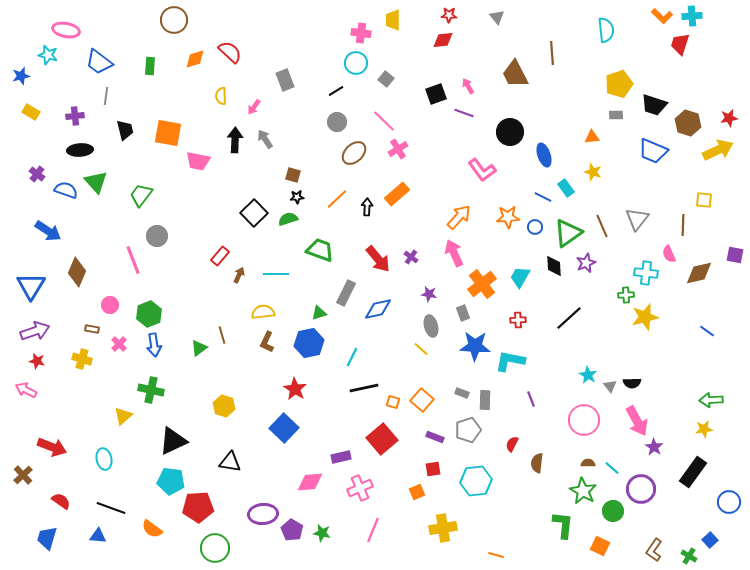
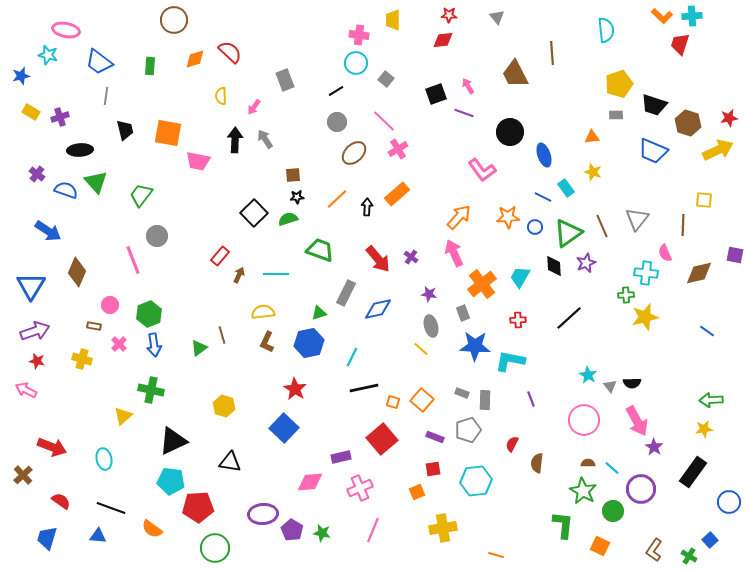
pink cross at (361, 33): moved 2 px left, 2 px down
purple cross at (75, 116): moved 15 px left, 1 px down; rotated 12 degrees counterclockwise
brown square at (293, 175): rotated 21 degrees counterclockwise
pink semicircle at (669, 254): moved 4 px left, 1 px up
brown rectangle at (92, 329): moved 2 px right, 3 px up
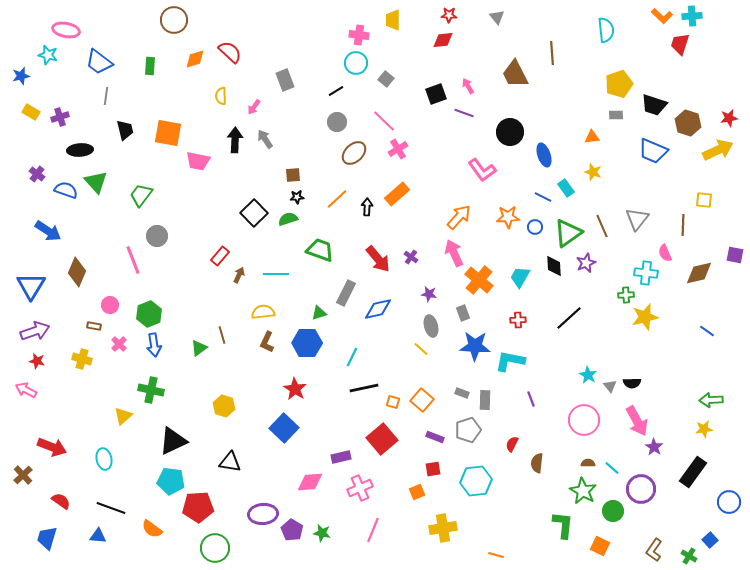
orange cross at (482, 284): moved 3 px left, 4 px up; rotated 12 degrees counterclockwise
blue hexagon at (309, 343): moved 2 px left; rotated 12 degrees clockwise
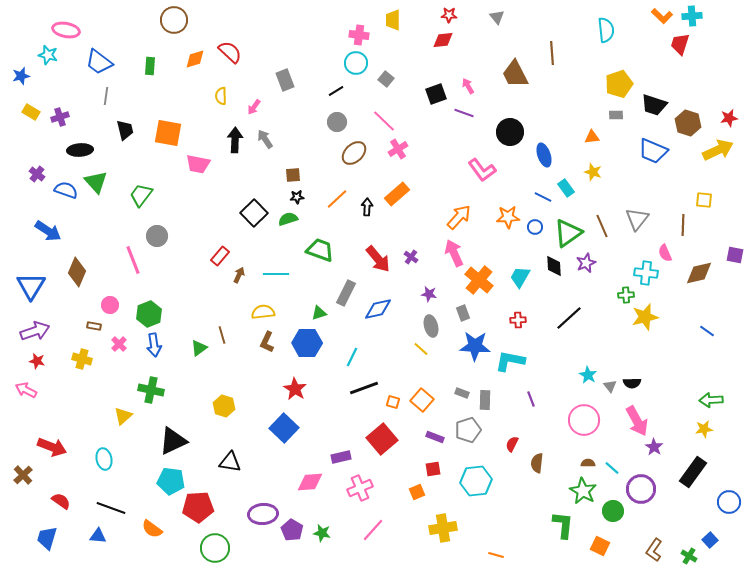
pink trapezoid at (198, 161): moved 3 px down
black line at (364, 388): rotated 8 degrees counterclockwise
pink line at (373, 530): rotated 20 degrees clockwise
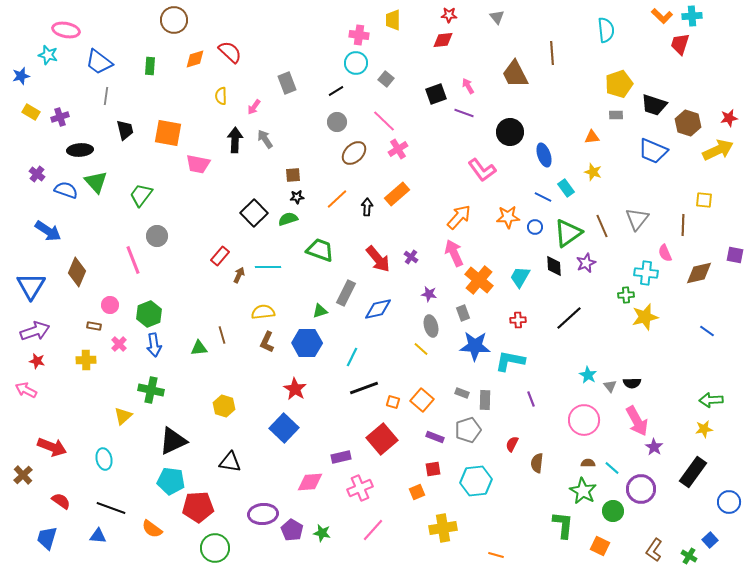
gray rectangle at (285, 80): moved 2 px right, 3 px down
cyan line at (276, 274): moved 8 px left, 7 px up
green triangle at (319, 313): moved 1 px right, 2 px up
green triangle at (199, 348): rotated 30 degrees clockwise
yellow cross at (82, 359): moved 4 px right, 1 px down; rotated 18 degrees counterclockwise
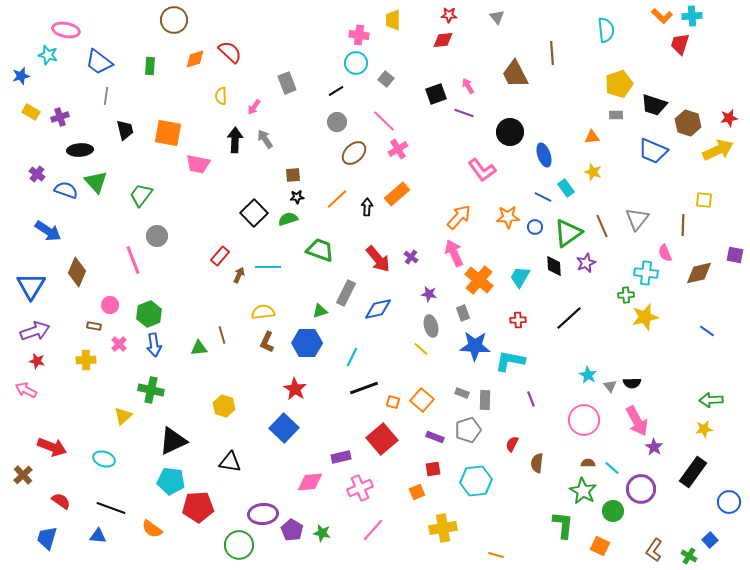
cyan ellipse at (104, 459): rotated 60 degrees counterclockwise
green circle at (215, 548): moved 24 px right, 3 px up
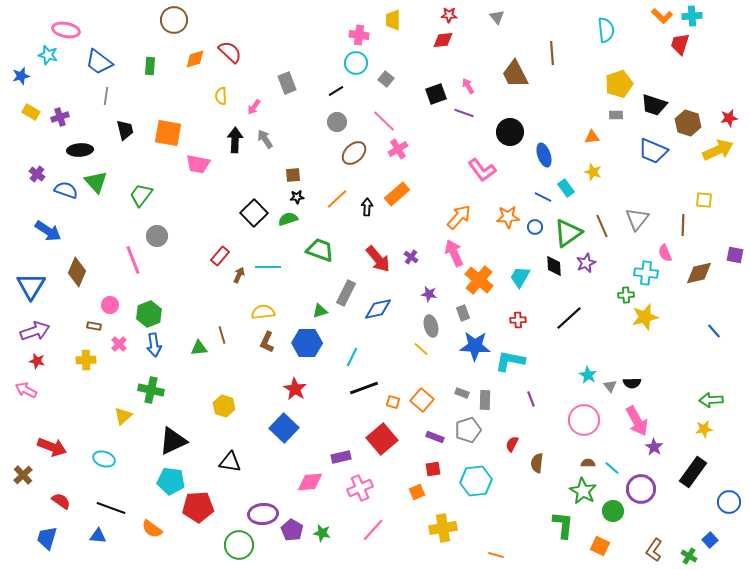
blue line at (707, 331): moved 7 px right; rotated 14 degrees clockwise
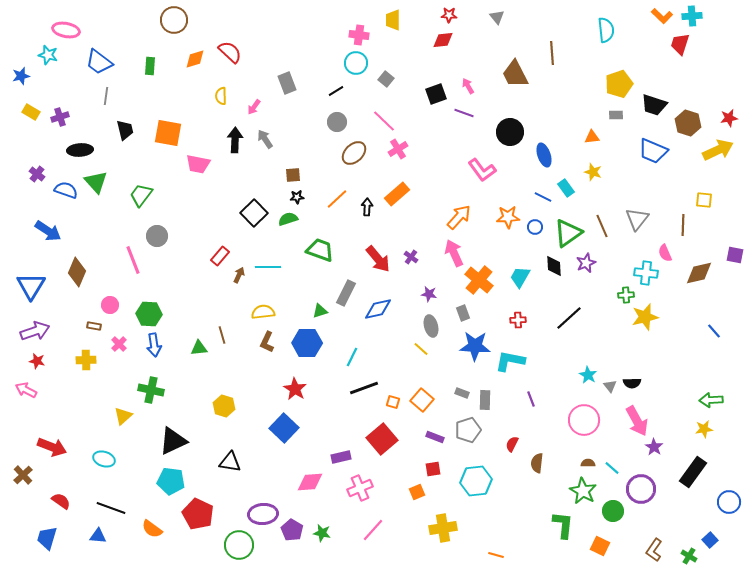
green hexagon at (149, 314): rotated 25 degrees clockwise
red pentagon at (198, 507): moved 7 px down; rotated 28 degrees clockwise
